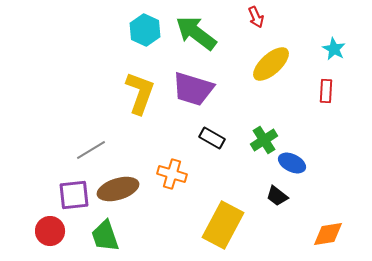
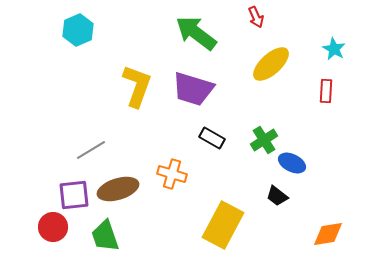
cyan hexagon: moved 67 px left; rotated 12 degrees clockwise
yellow L-shape: moved 3 px left, 7 px up
red circle: moved 3 px right, 4 px up
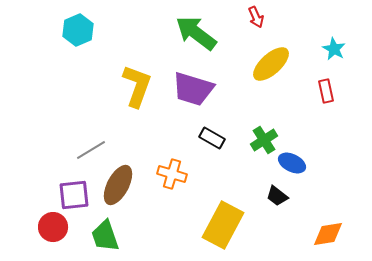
red rectangle: rotated 15 degrees counterclockwise
brown ellipse: moved 4 px up; rotated 45 degrees counterclockwise
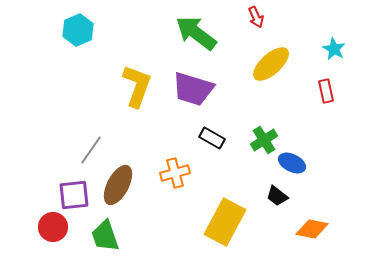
gray line: rotated 24 degrees counterclockwise
orange cross: moved 3 px right, 1 px up; rotated 32 degrees counterclockwise
yellow rectangle: moved 2 px right, 3 px up
orange diamond: moved 16 px left, 5 px up; rotated 20 degrees clockwise
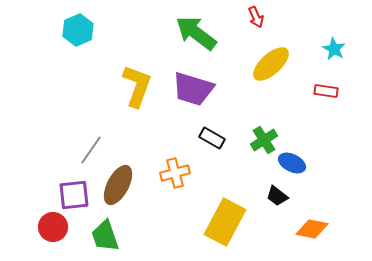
red rectangle: rotated 70 degrees counterclockwise
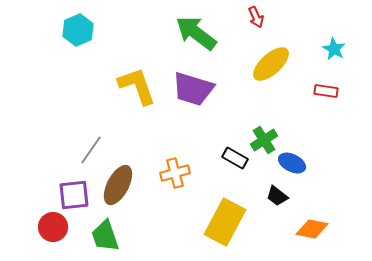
yellow L-shape: rotated 39 degrees counterclockwise
black rectangle: moved 23 px right, 20 px down
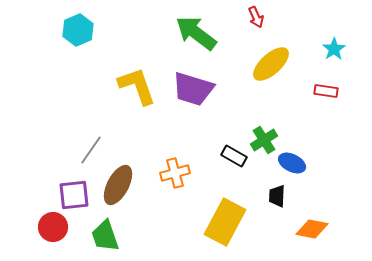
cyan star: rotated 10 degrees clockwise
black rectangle: moved 1 px left, 2 px up
black trapezoid: rotated 55 degrees clockwise
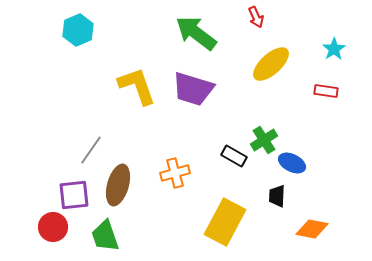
brown ellipse: rotated 12 degrees counterclockwise
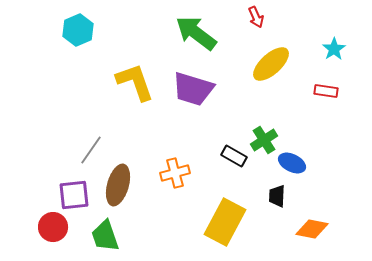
yellow L-shape: moved 2 px left, 4 px up
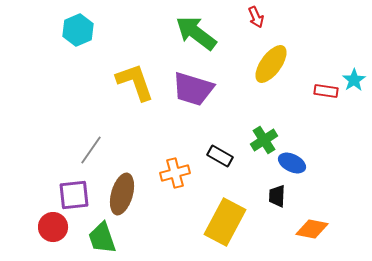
cyan star: moved 20 px right, 31 px down
yellow ellipse: rotated 12 degrees counterclockwise
black rectangle: moved 14 px left
brown ellipse: moved 4 px right, 9 px down
green trapezoid: moved 3 px left, 2 px down
